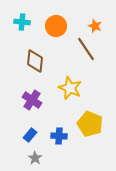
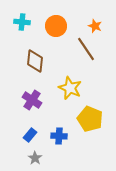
yellow pentagon: moved 5 px up
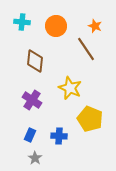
blue rectangle: rotated 16 degrees counterclockwise
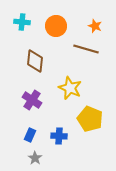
brown line: rotated 40 degrees counterclockwise
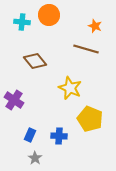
orange circle: moved 7 px left, 11 px up
brown diamond: rotated 45 degrees counterclockwise
purple cross: moved 18 px left
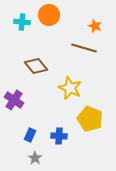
brown line: moved 2 px left, 1 px up
brown diamond: moved 1 px right, 5 px down
